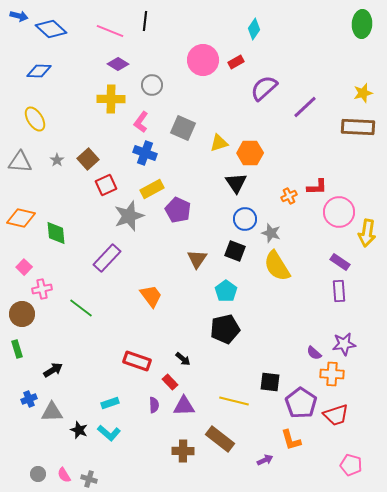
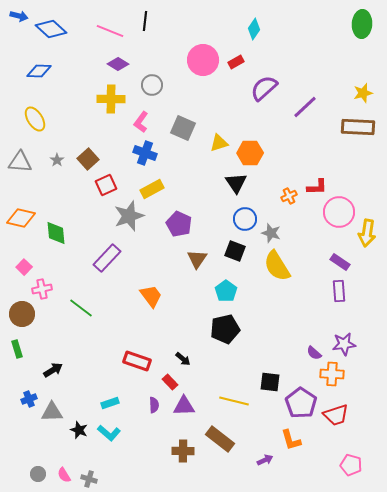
purple pentagon at (178, 210): moved 1 px right, 14 px down
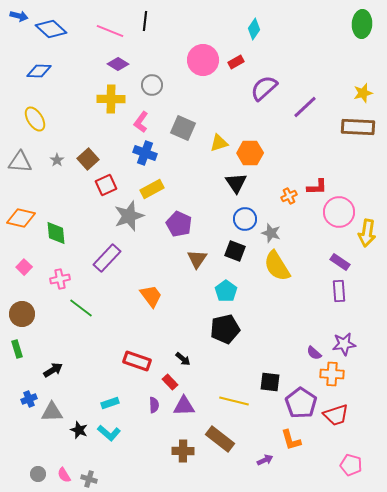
pink cross at (42, 289): moved 18 px right, 10 px up
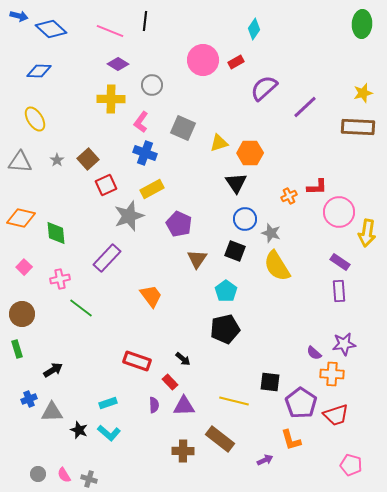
cyan rectangle at (110, 403): moved 2 px left
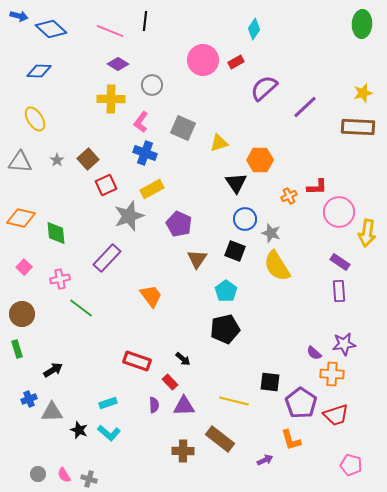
orange hexagon at (250, 153): moved 10 px right, 7 px down
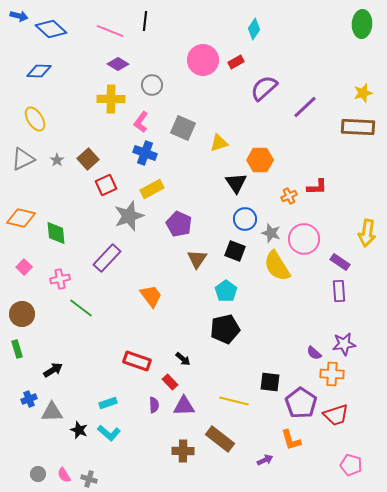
gray triangle at (20, 162): moved 3 px right, 3 px up; rotated 30 degrees counterclockwise
pink circle at (339, 212): moved 35 px left, 27 px down
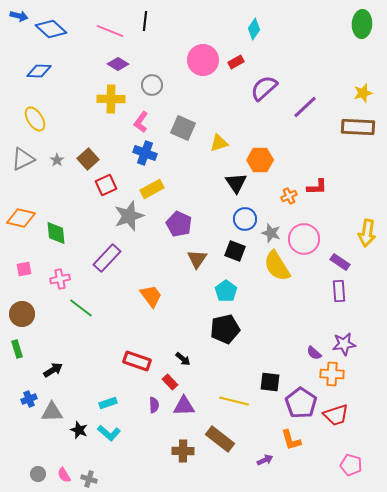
pink square at (24, 267): moved 2 px down; rotated 35 degrees clockwise
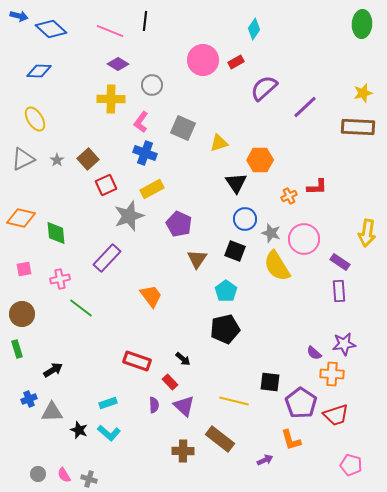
purple triangle at (184, 406): rotated 45 degrees clockwise
